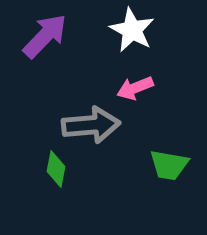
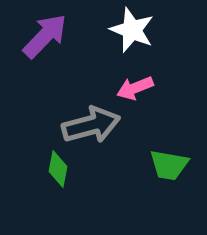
white star: rotated 6 degrees counterclockwise
gray arrow: rotated 10 degrees counterclockwise
green diamond: moved 2 px right
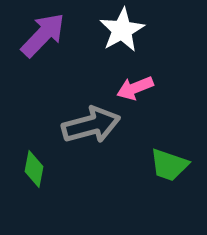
white star: moved 10 px left; rotated 21 degrees clockwise
purple arrow: moved 2 px left, 1 px up
green trapezoid: rotated 9 degrees clockwise
green diamond: moved 24 px left
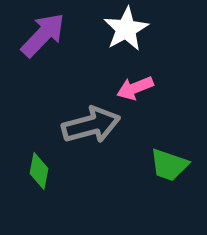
white star: moved 4 px right, 1 px up
green diamond: moved 5 px right, 2 px down
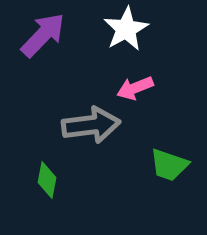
gray arrow: rotated 8 degrees clockwise
green diamond: moved 8 px right, 9 px down
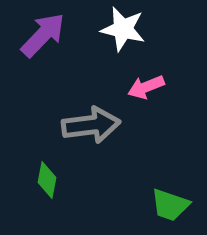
white star: moved 3 px left; rotated 30 degrees counterclockwise
pink arrow: moved 11 px right, 1 px up
green trapezoid: moved 1 px right, 40 px down
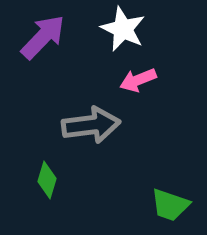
white star: rotated 12 degrees clockwise
purple arrow: moved 2 px down
pink arrow: moved 8 px left, 7 px up
green diamond: rotated 6 degrees clockwise
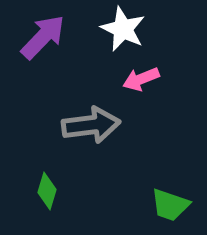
pink arrow: moved 3 px right, 1 px up
green diamond: moved 11 px down
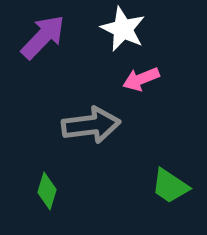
green trapezoid: moved 19 px up; rotated 15 degrees clockwise
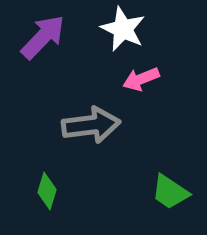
green trapezoid: moved 6 px down
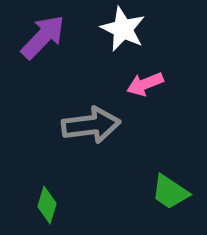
pink arrow: moved 4 px right, 5 px down
green diamond: moved 14 px down
